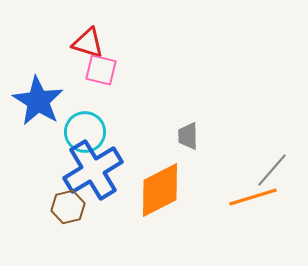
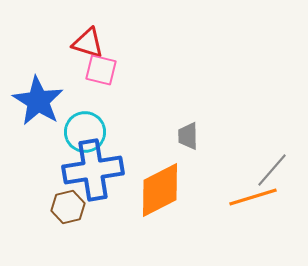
blue cross: rotated 22 degrees clockwise
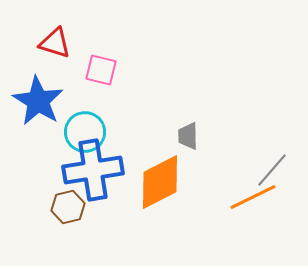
red triangle: moved 33 px left
orange diamond: moved 8 px up
orange line: rotated 9 degrees counterclockwise
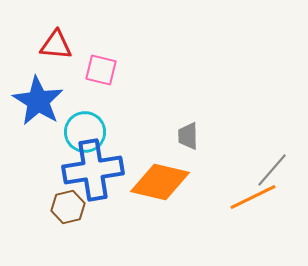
red triangle: moved 1 px right, 2 px down; rotated 12 degrees counterclockwise
orange diamond: rotated 40 degrees clockwise
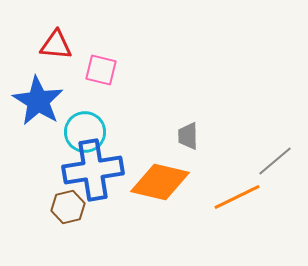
gray line: moved 3 px right, 9 px up; rotated 9 degrees clockwise
orange line: moved 16 px left
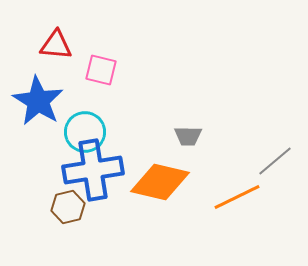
gray trapezoid: rotated 88 degrees counterclockwise
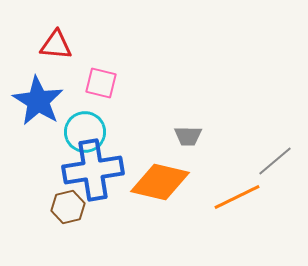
pink square: moved 13 px down
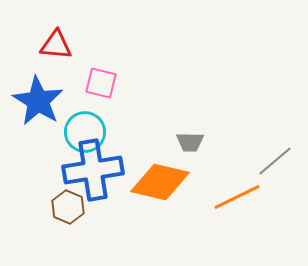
gray trapezoid: moved 2 px right, 6 px down
brown hexagon: rotated 24 degrees counterclockwise
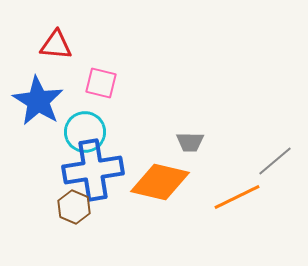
brown hexagon: moved 6 px right
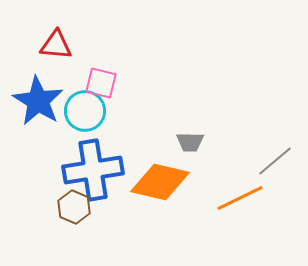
cyan circle: moved 21 px up
orange line: moved 3 px right, 1 px down
